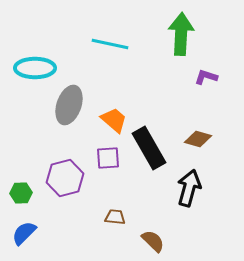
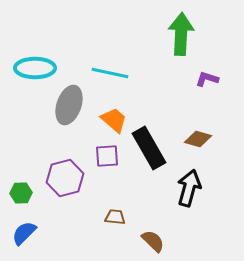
cyan line: moved 29 px down
purple L-shape: moved 1 px right, 2 px down
purple square: moved 1 px left, 2 px up
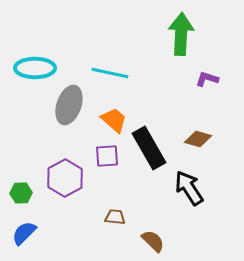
purple hexagon: rotated 15 degrees counterclockwise
black arrow: rotated 48 degrees counterclockwise
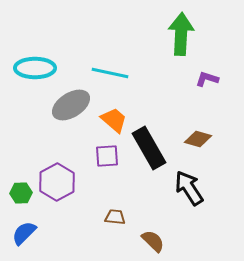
gray ellipse: moved 2 px right; rotated 39 degrees clockwise
purple hexagon: moved 8 px left, 4 px down
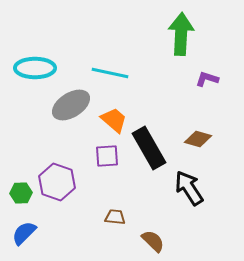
purple hexagon: rotated 12 degrees counterclockwise
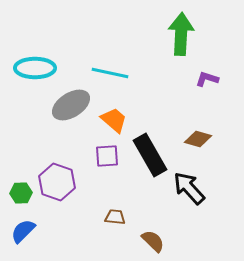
black rectangle: moved 1 px right, 7 px down
black arrow: rotated 9 degrees counterclockwise
blue semicircle: moved 1 px left, 2 px up
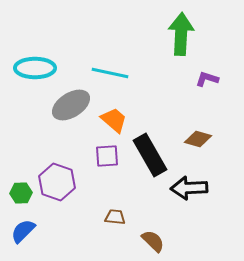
black arrow: rotated 51 degrees counterclockwise
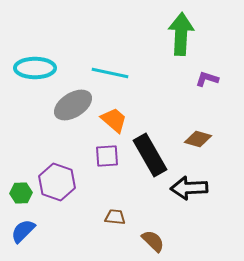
gray ellipse: moved 2 px right
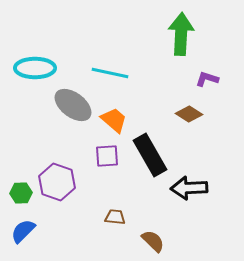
gray ellipse: rotated 69 degrees clockwise
brown diamond: moved 9 px left, 25 px up; rotated 16 degrees clockwise
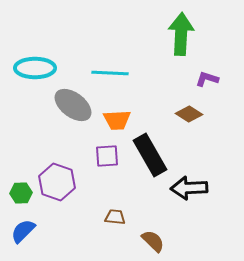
cyan line: rotated 9 degrees counterclockwise
orange trapezoid: moved 3 px right; rotated 136 degrees clockwise
